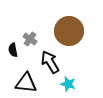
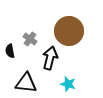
black semicircle: moved 3 px left, 1 px down
black arrow: moved 4 px up; rotated 45 degrees clockwise
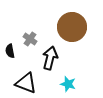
brown circle: moved 3 px right, 4 px up
black triangle: rotated 15 degrees clockwise
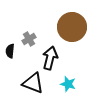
gray cross: moved 1 px left; rotated 24 degrees clockwise
black semicircle: rotated 16 degrees clockwise
black triangle: moved 7 px right
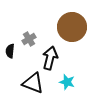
cyan star: moved 1 px left, 2 px up
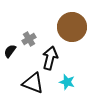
black semicircle: rotated 32 degrees clockwise
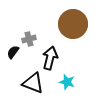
brown circle: moved 1 px right, 3 px up
gray cross: rotated 16 degrees clockwise
black semicircle: moved 3 px right, 1 px down
